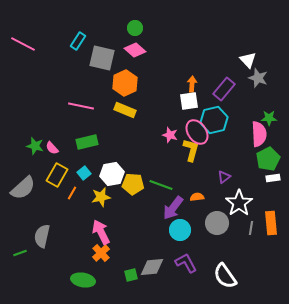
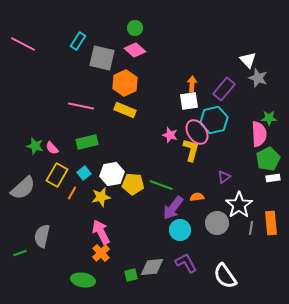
white star at (239, 203): moved 2 px down
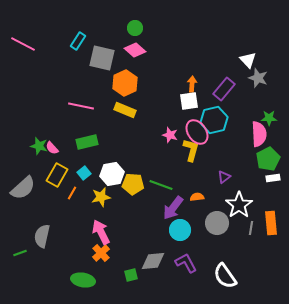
green star at (35, 146): moved 4 px right
gray diamond at (152, 267): moved 1 px right, 6 px up
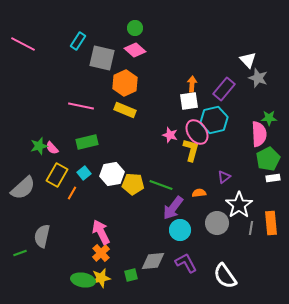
green star at (39, 146): rotated 30 degrees counterclockwise
yellow star at (101, 197): moved 81 px down
orange semicircle at (197, 197): moved 2 px right, 4 px up
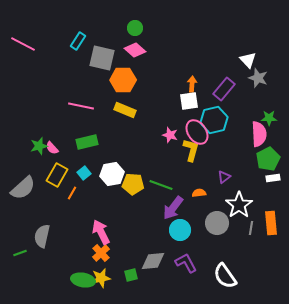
orange hexagon at (125, 83): moved 2 px left, 3 px up; rotated 25 degrees clockwise
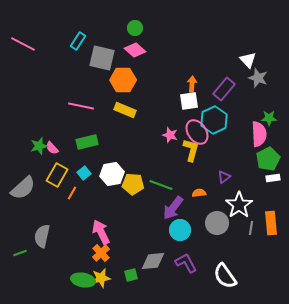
cyan hexagon at (214, 120): rotated 12 degrees counterclockwise
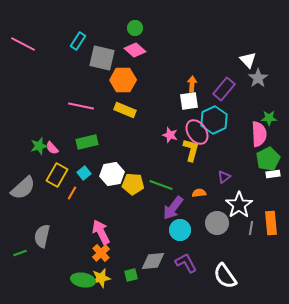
gray star at (258, 78): rotated 18 degrees clockwise
white rectangle at (273, 178): moved 4 px up
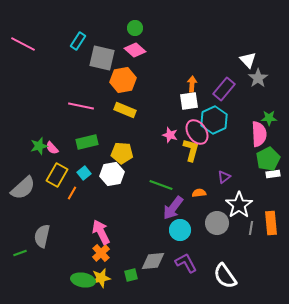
orange hexagon at (123, 80): rotated 10 degrees counterclockwise
yellow pentagon at (133, 184): moved 11 px left, 31 px up
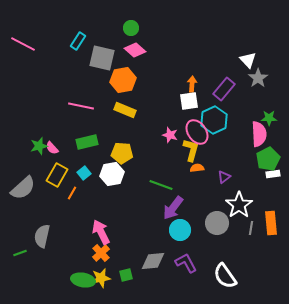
green circle at (135, 28): moved 4 px left
orange semicircle at (199, 193): moved 2 px left, 25 px up
green square at (131, 275): moved 5 px left
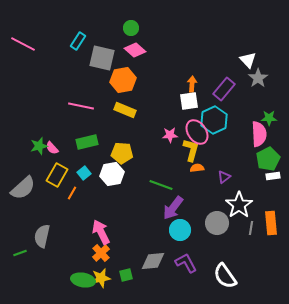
pink star at (170, 135): rotated 21 degrees counterclockwise
white rectangle at (273, 174): moved 2 px down
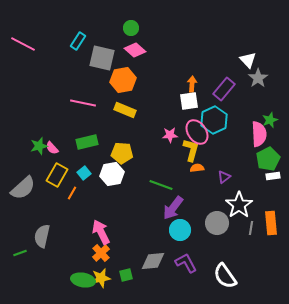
pink line at (81, 106): moved 2 px right, 3 px up
green star at (269, 118): moved 1 px right, 2 px down; rotated 21 degrees counterclockwise
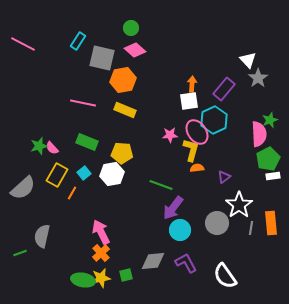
green rectangle at (87, 142): rotated 35 degrees clockwise
